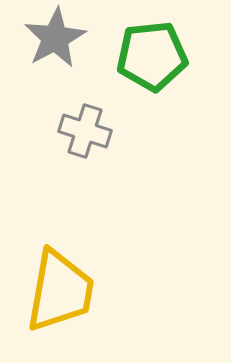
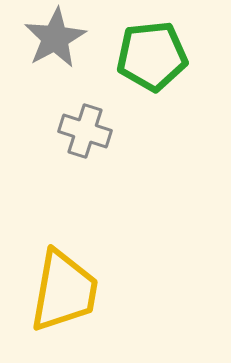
yellow trapezoid: moved 4 px right
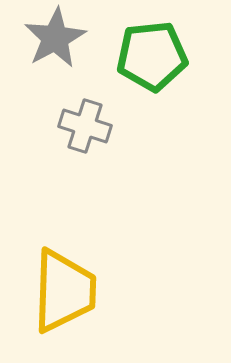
gray cross: moved 5 px up
yellow trapezoid: rotated 8 degrees counterclockwise
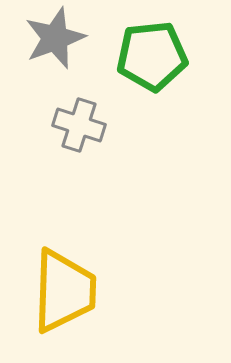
gray star: rotated 8 degrees clockwise
gray cross: moved 6 px left, 1 px up
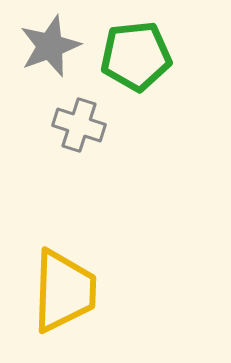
gray star: moved 5 px left, 8 px down
green pentagon: moved 16 px left
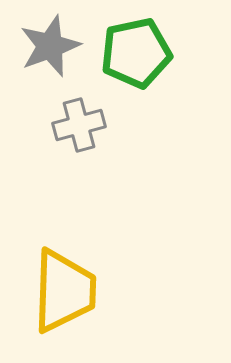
green pentagon: moved 3 px up; rotated 6 degrees counterclockwise
gray cross: rotated 33 degrees counterclockwise
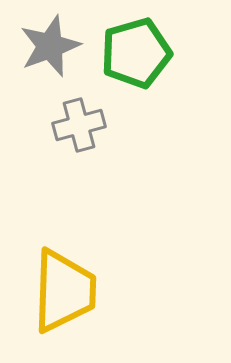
green pentagon: rotated 4 degrees counterclockwise
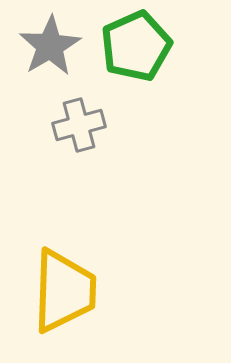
gray star: rotated 10 degrees counterclockwise
green pentagon: moved 7 px up; rotated 8 degrees counterclockwise
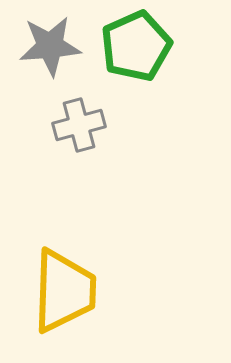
gray star: rotated 26 degrees clockwise
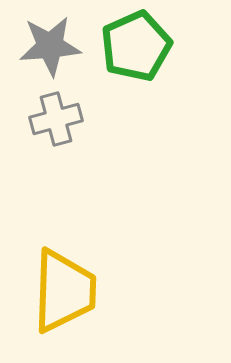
gray cross: moved 23 px left, 6 px up
